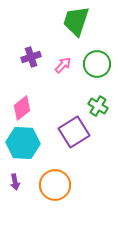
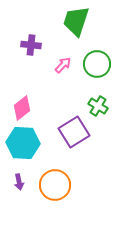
purple cross: moved 12 px up; rotated 24 degrees clockwise
purple arrow: moved 4 px right
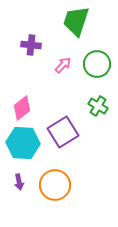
purple square: moved 11 px left
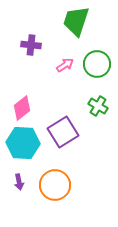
pink arrow: moved 2 px right; rotated 12 degrees clockwise
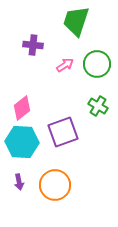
purple cross: moved 2 px right
purple square: rotated 12 degrees clockwise
cyan hexagon: moved 1 px left, 1 px up
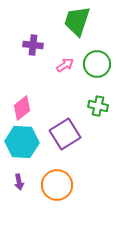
green trapezoid: moved 1 px right
green cross: rotated 18 degrees counterclockwise
purple square: moved 2 px right, 2 px down; rotated 12 degrees counterclockwise
orange circle: moved 2 px right
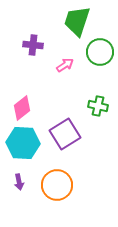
green circle: moved 3 px right, 12 px up
cyan hexagon: moved 1 px right, 1 px down
